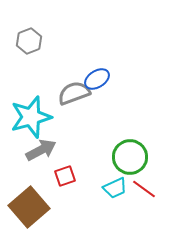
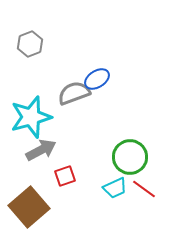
gray hexagon: moved 1 px right, 3 px down
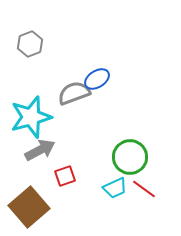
gray arrow: moved 1 px left
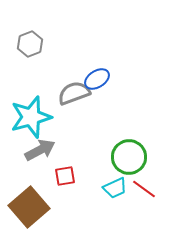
green circle: moved 1 px left
red square: rotated 10 degrees clockwise
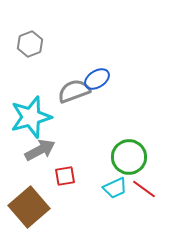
gray semicircle: moved 2 px up
